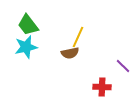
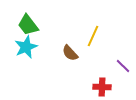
yellow line: moved 15 px right, 1 px up
cyan star: rotated 10 degrees counterclockwise
brown semicircle: rotated 60 degrees clockwise
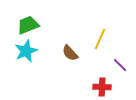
green trapezoid: rotated 105 degrees clockwise
yellow line: moved 7 px right, 3 px down
cyan star: moved 4 px down
purple line: moved 3 px left, 1 px up
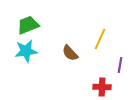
cyan star: rotated 15 degrees clockwise
purple line: rotated 56 degrees clockwise
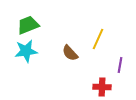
yellow line: moved 2 px left
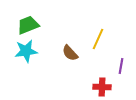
purple line: moved 1 px right, 1 px down
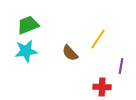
yellow line: rotated 10 degrees clockwise
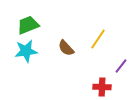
brown semicircle: moved 4 px left, 5 px up
purple line: rotated 28 degrees clockwise
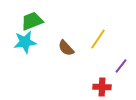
green trapezoid: moved 4 px right, 4 px up
cyan star: moved 1 px left, 9 px up
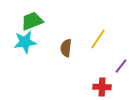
brown semicircle: rotated 48 degrees clockwise
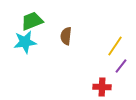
yellow line: moved 17 px right, 7 px down
brown semicircle: moved 12 px up
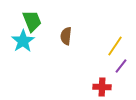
green trapezoid: rotated 90 degrees clockwise
cyan star: moved 2 px left, 1 px up; rotated 25 degrees counterclockwise
